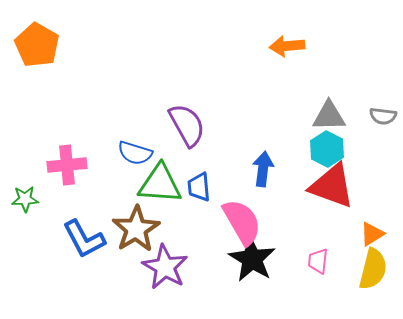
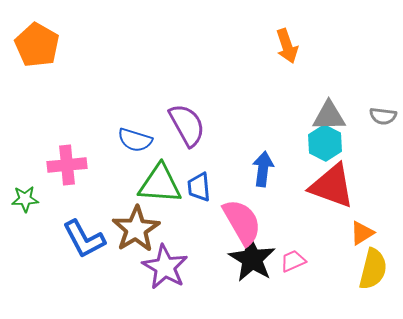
orange arrow: rotated 104 degrees counterclockwise
cyan hexagon: moved 2 px left, 6 px up
blue semicircle: moved 13 px up
orange triangle: moved 10 px left, 1 px up
pink trapezoid: moved 25 px left; rotated 60 degrees clockwise
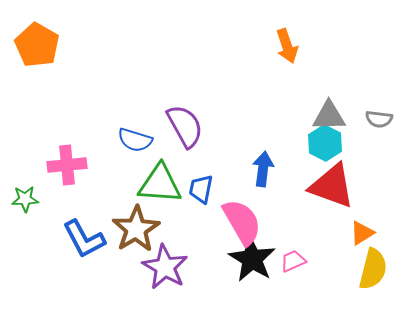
gray semicircle: moved 4 px left, 3 px down
purple semicircle: moved 2 px left, 1 px down
blue trapezoid: moved 2 px right, 2 px down; rotated 16 degrees clockwise
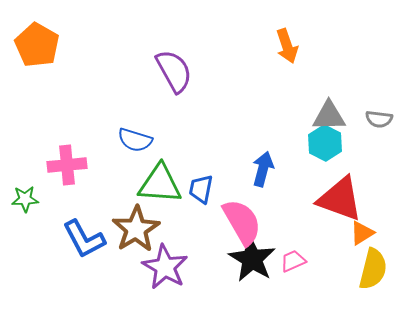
purple semicircle: moved 11 px left, 55 px up
blue arrow: rotated 8 degrees clockwise
red triangle: moved 8 px right, 13 px down
